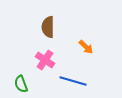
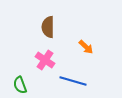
green semicircle: moved 1 px left, 1 px down
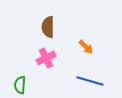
pink cross: moved 1 px right, 2 px up; rotated 30 degrees clockwise
blue line: moved 17 px right
green semicircle: rotated 24 degrees clockwise
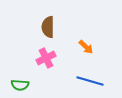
green semicircle: rotated 90 degrees counterclockwise
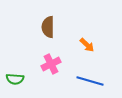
orange arrow: moved 1 px right, 2 px up
pink cross: moved 5 px right, 6 px down
green semicircle: moved 5 px left, 6 px up
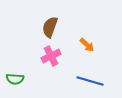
brown semicircle: moved 2 px right; rotated 20 degrees clockwise
pink cross: moved 8 px up
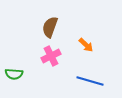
orange arrow: moved 1 px left
green semicircle: moved 1 px left, 5 px up
